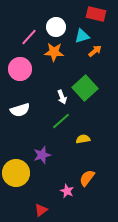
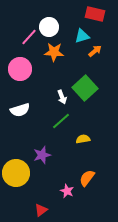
red rectangle: moved 1 px left
white circle: moved 7 px left
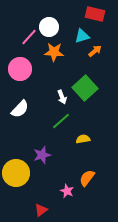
white semicircle: moved 1 px up; rotated 30 degrees counterclockwise
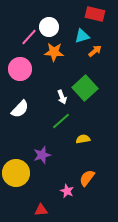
red triangle: rotated 32 degrees clockwise
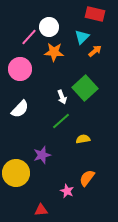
cyan triangle: moved 1 px down; rotated 28 degrees counterclockwise
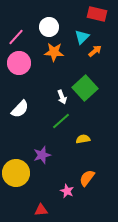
red rectangle: moved 2 px right
pink line: moved 13 px left
pink circle: moved 1 px left, 6 px up
